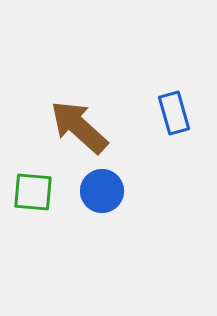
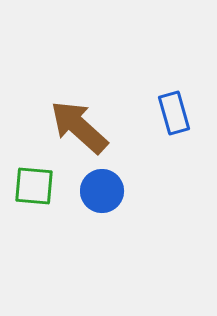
green square: moved 1 px right, 6 px up
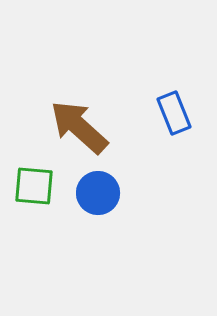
blue rectangle: rotated 6 degrees counterclockwise
blue circle: moved 4 px left, 2 px down
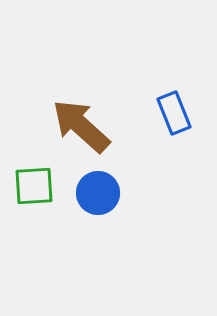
brown arrow: moved 2 px right, 1 px up
green square: rotated 9 degrees counterclockwise
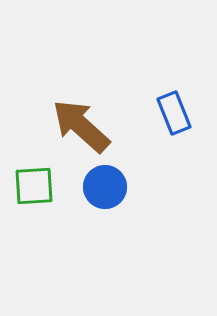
blue circle: moved 7 px right, 6 px up
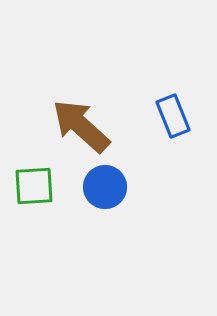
blue rectangle: moved 1 px left, 3 px down
